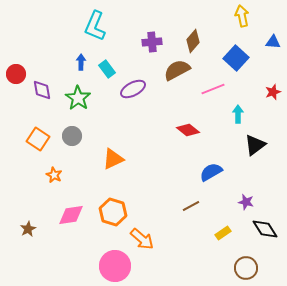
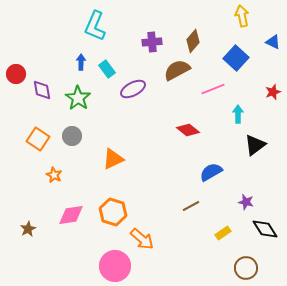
blue triangle: rotated 21 degrees clockwise
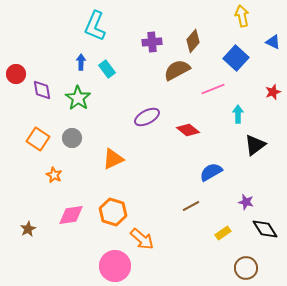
purple ellipse: moved 14 px right, 28 px down
gray circle: moved 2 px down
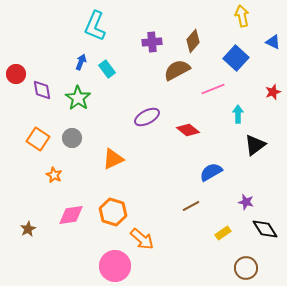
blue arrow: rotated 21 degrees clockwise
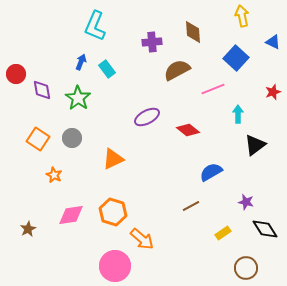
brown diamond: moved 9 px up; rotated 45 degrees counterclockwise
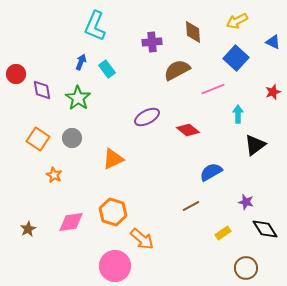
yellow arrow: moved 5 px left, 5 px down; rotated 105 degrees counterclockwise
pink diamond: moved 7 px down
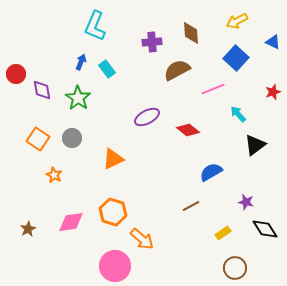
brown diamond: moved 2 px left, 1 px down
cyan arrow: rotated 42 degrees counterclockwise
brown circle: moved 11 px left
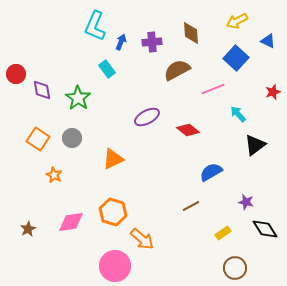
blue triangle: moved 5 px left, 1 px up
blue arrow: moved 40 px right, 20 px up
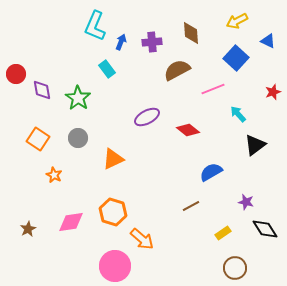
gray circle: moved 6 px right
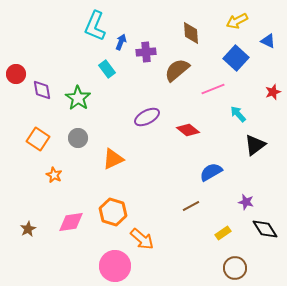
purple cross: moved 6 px left, 10 px down
brown semicircle: rotated 12 degrees counterclockwise
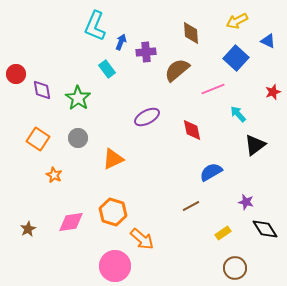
red diamond: moved 4 px right; rotated 40 degrees clockwise
